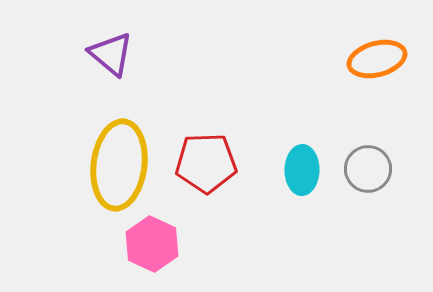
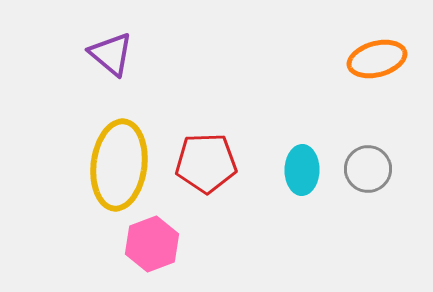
pink hexagon: rotated 14 degrees clockwise
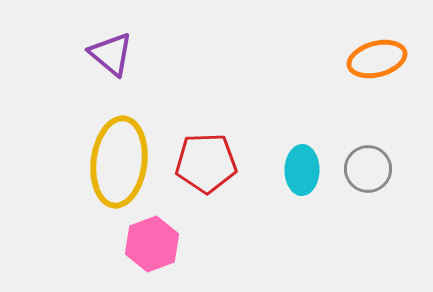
yellow ellipse: moved 3 px up
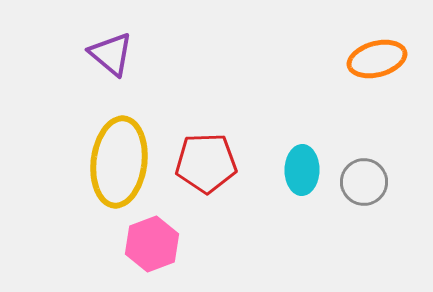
gray circle: moved 4 px left, 13 px down
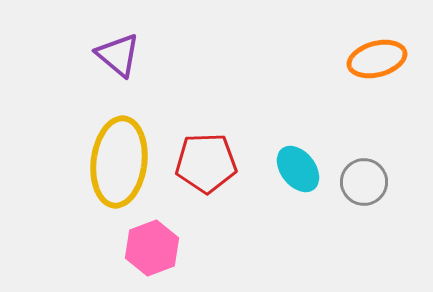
purple triangle: moved 7 px right, 1 px down
cyan ellipse: moved 4 px left, 1 px up; rotated 39 degrees counterclockwise
pink hexagon: moved 4 px down
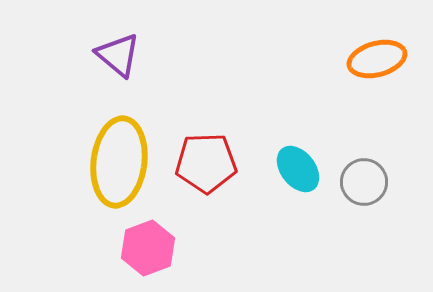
pink hexagon: moved 4 px left
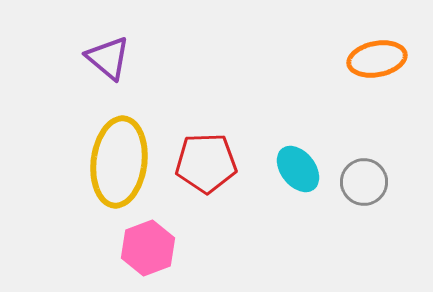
purple triangle: moved 10 px left, 3 px down
orange ellipse: rotated 4 degrees clockwise
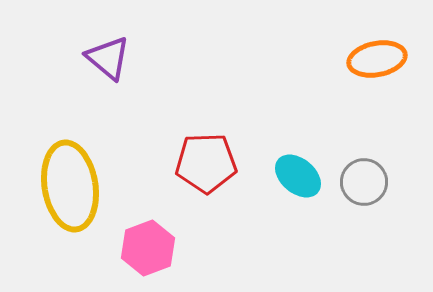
yellow ellipse: moved 49 px left, 24 px down; rotated 16 degrees counterclockwise
cyan ellipse: moved 7 px down; rotated 12 degrees counterclockwise
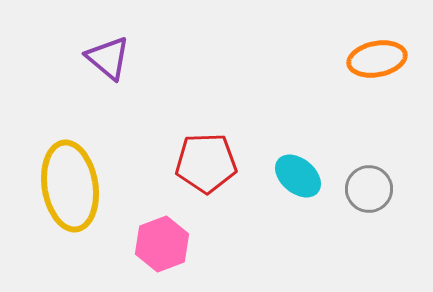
gray circle: moved 5 px right, 7 px down
pink hexagon: moved 14 px right, 4 px up
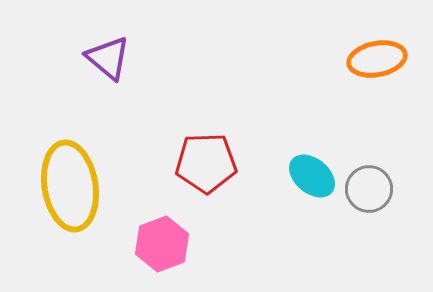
cyan ellipse: moved 14 px right
